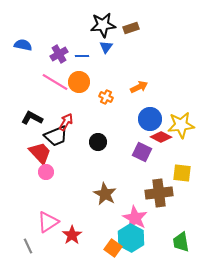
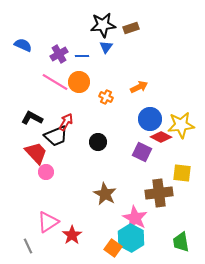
blue semicircle: rotated 12 degrees clockwise
red trapezoid: moved 4 px left
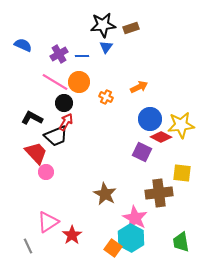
black circle: moved 34 px left, 39 px up
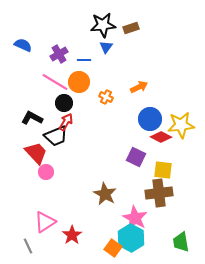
blue line: moved 2 px right, 4 px down
purple square: moved 6 px left, 5 px down
yellow square: moved 19 px left, 3 px up
pink triangle: moved 3 px left
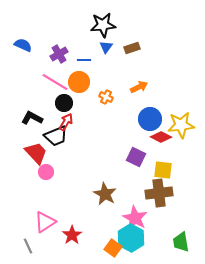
brown rectangle: moved 1 px right, 20 px down
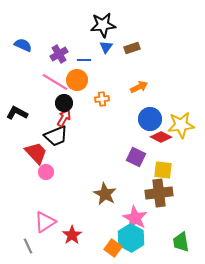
orange circle: moved 2 px left, 2 px up
orange cross: moved 4 px left, 2 px down; rotated 32 degrees counterclockwise
black L-shape: moved 15 px left, 5 px up
red arrow: moved 2 px left, 4 px up
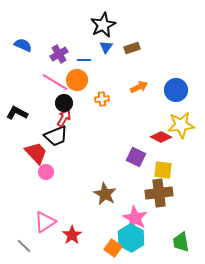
black star: rotated 20 degrees counterclockwise
blue circle: moved 26 px right, 29 px up
gray line: moved 4 px left; rotated 21 degrees counterclockwise
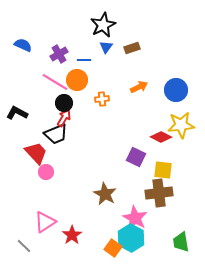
black trapezoid: moved 2 px up
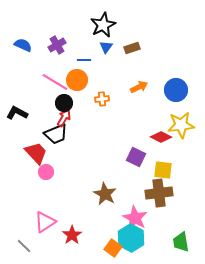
purple cross: moved 2 px left, 9 px up
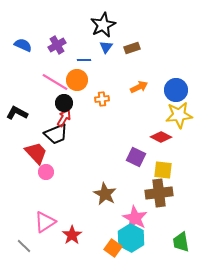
yellow star: moved 2 px left, 10 px up
